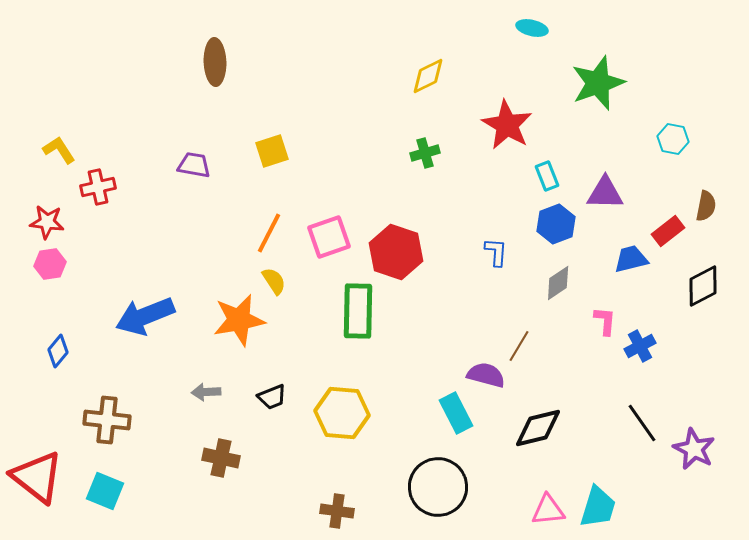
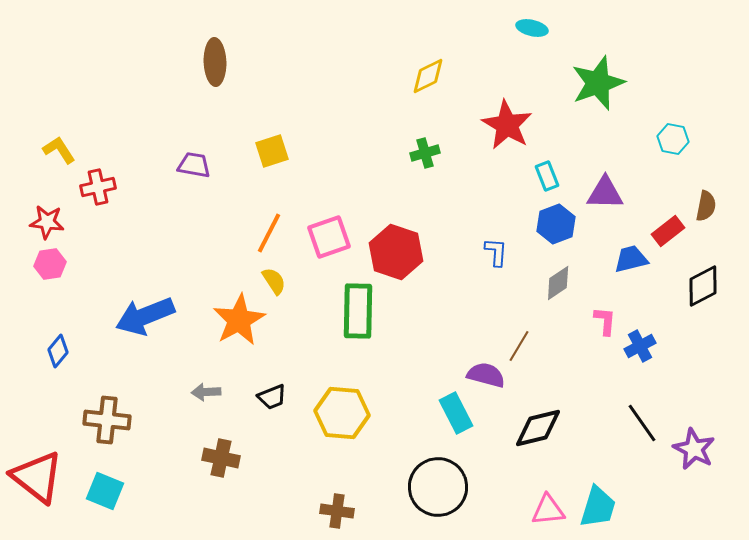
orange star at (239, 320): rotated 18 degrees counterclockwise
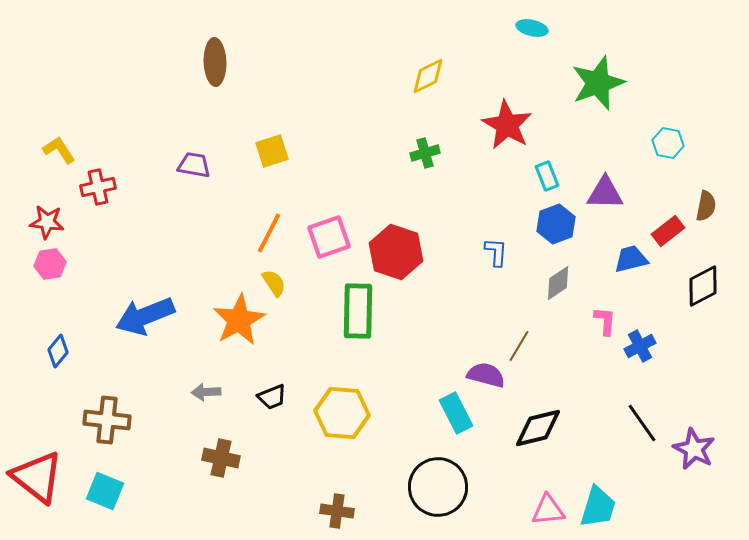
cyan hexagon at (673, 139): moved 5 px left, 4 px down
yellow semicircle at (274, 281): moved 2 px down
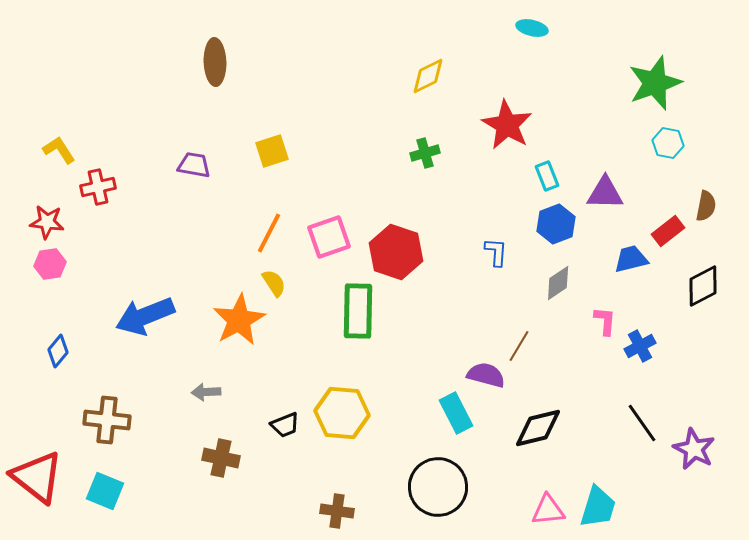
green star at (598, 83): moved 57 px right
black trapezoid at (272, 397): moved 13 px right, 28 px down
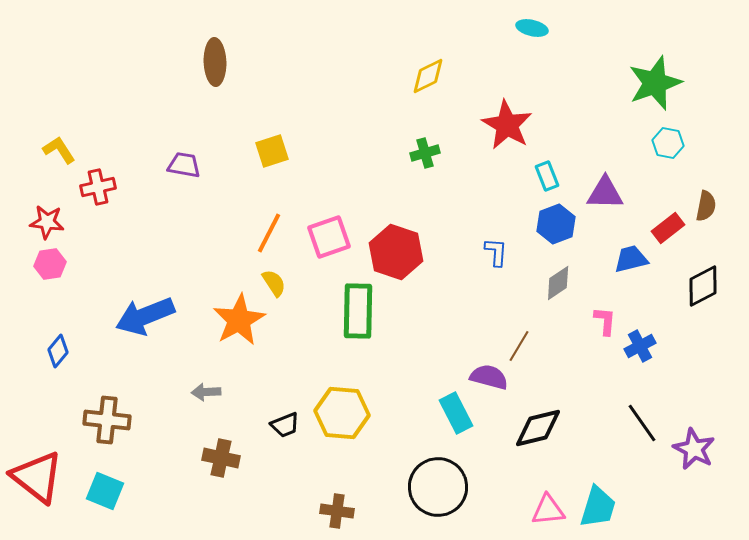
purple trapezoid at (194, 165): moved 10 px left
red rectangle at (668, 231): moved 3 px up
purple semicircle at (486, 375): moved 3 px right, 2 px down
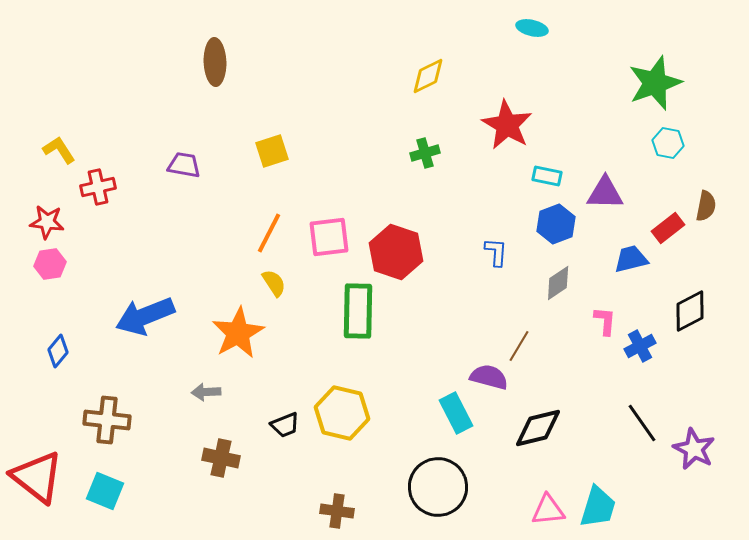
cyan rectangle at (547, 176): rotated 56 degrees counterclockwise
pink square at (329, 237): rotated 12 degrees clockwise
black diamond at (703, 286): moved 13 px left, 25 px down
orange star at (239, 320): moved 1 px left, 13 px down
yellow hexagon at (342, 413): rotated 8 degrees clockwise
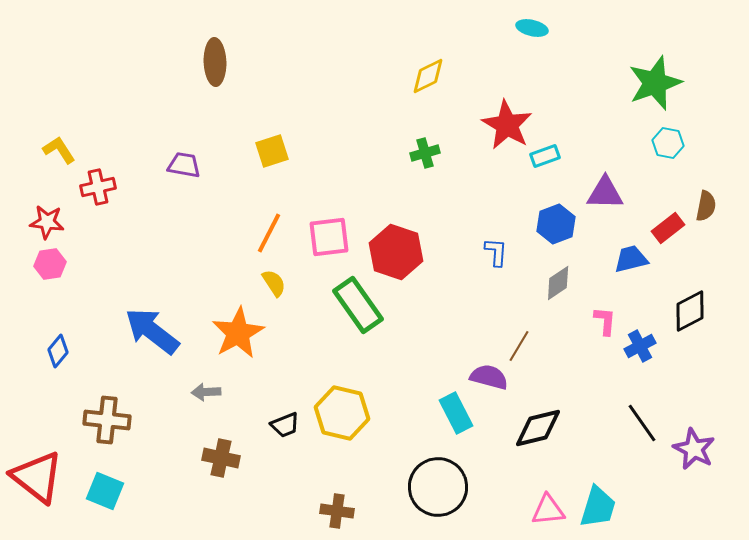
cyan rectangle at (547, 176): moved 2 px left, 20 px up; rotated 32 degrees counterclockwise
green rectangle at (358, 311): moved 6 px up; rotated 36 degrees counterclockwise
blue arrow at (145, 316): moved 7 px right, 15 px down; rotated 60 degrees clockwise
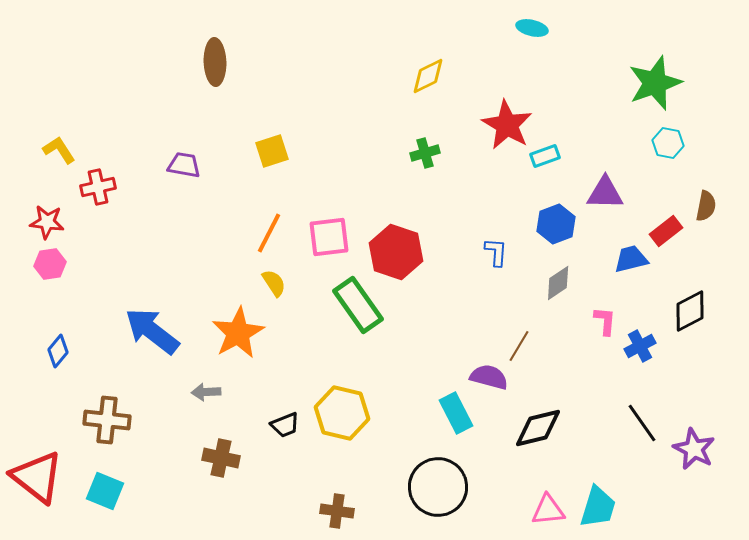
red rectangle at (668, 228): moved 2 px left, 3 px down
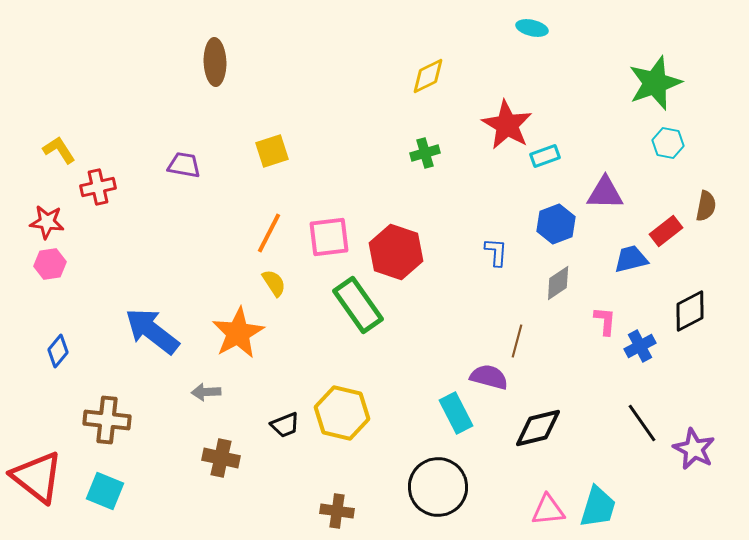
brown line at (519, 346): moved 2 px left, 5 px up; rotated 16 degrees counterclockwise
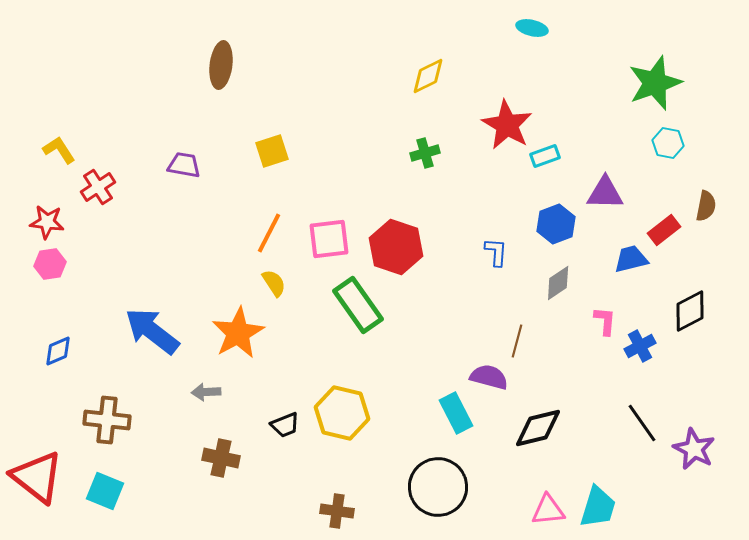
brown ellipse at (215, 62): moved 6 px right, 3 px down; rotated 9 degrees clockwise
red cross at (98, 187): rotated 20 degrees counterclockwise
red rectangle at (666, 231): moved 2 px left, 1 px up
pink square at (329, 237): moved 2 px down
red hexagon at (396, 252): moved 5 px up
blue diamond at (58, 351): rotated 28 degrees clockwise
